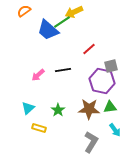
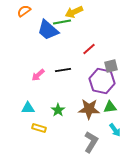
green line: rotated 24 degrees clockwise
cyan triangle: rotated 40 degrees clockwise
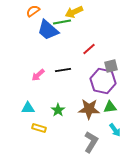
orange semicircle: moved 9 px right
purple hexagon: moved 1 px right
